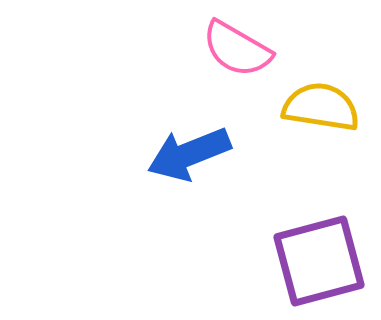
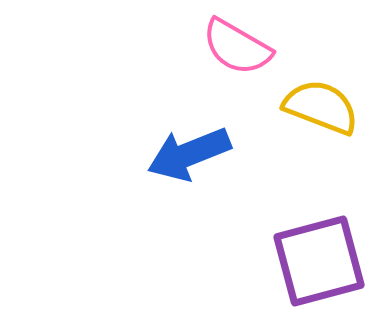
pink semicircle: moved 2 px up
yellow semicircle: rotated 12 degrees clockwise
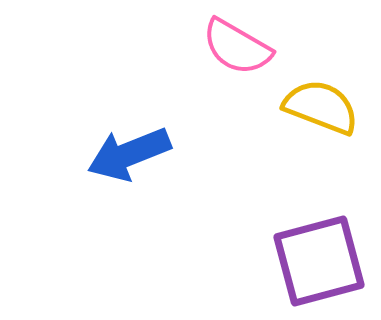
blue arrow: moved 60 px left
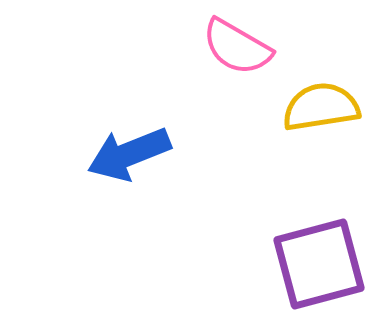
yellow semicircle: rotated 30 degrees counterclockwise
purple square: moved 3 px down
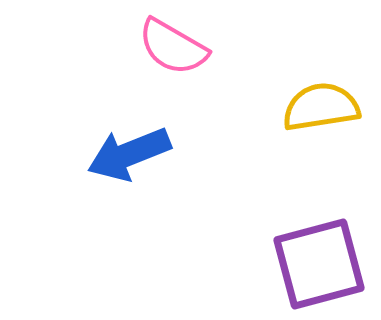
pink semicircle: moved 64 px left
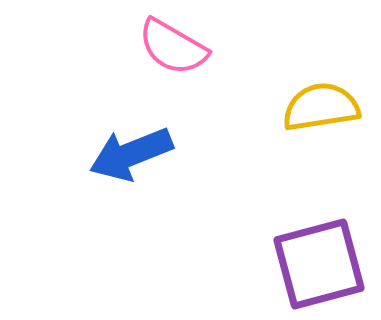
blue arrow: moved 2 px right
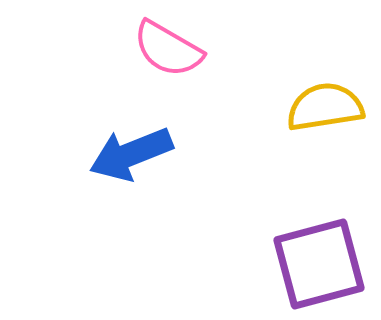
pink semicircle: moved 5 px left, 2 px down
yellow semicircle: moved 4 px right
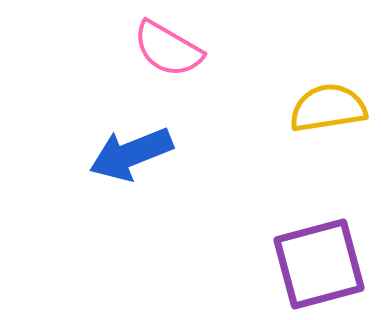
yellow semicircle: moved 3 px right, 1 px down
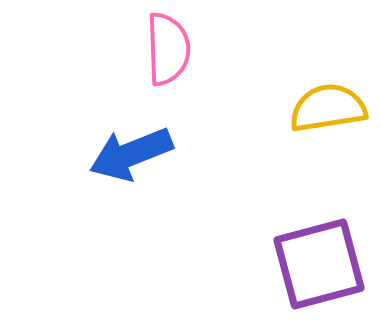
pink semicircle: rotated 122 degrees counterclockwise
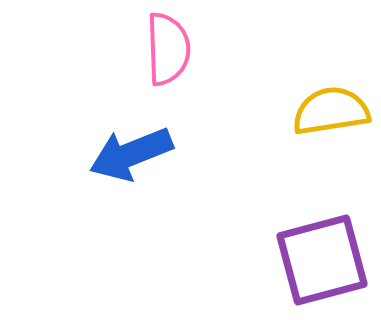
yellow semicircle: moved 3 px right, 3 px down
purple square: moved 3 px right, 4 px up
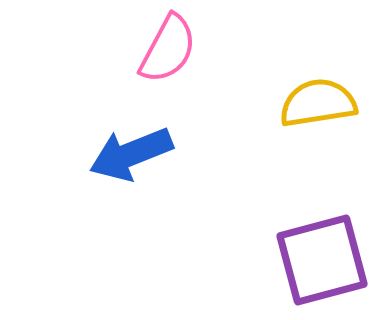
pink semicircle: rotated 30 degrees clockwise
yellow semicircle: moved 13 px left, 8 px up
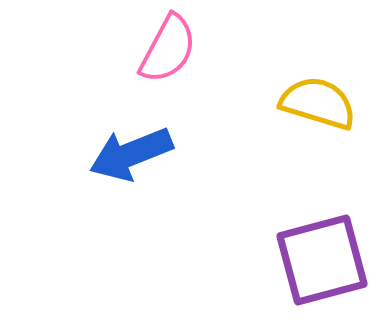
yellow semicircle: rotated 26 degrees clockwise
